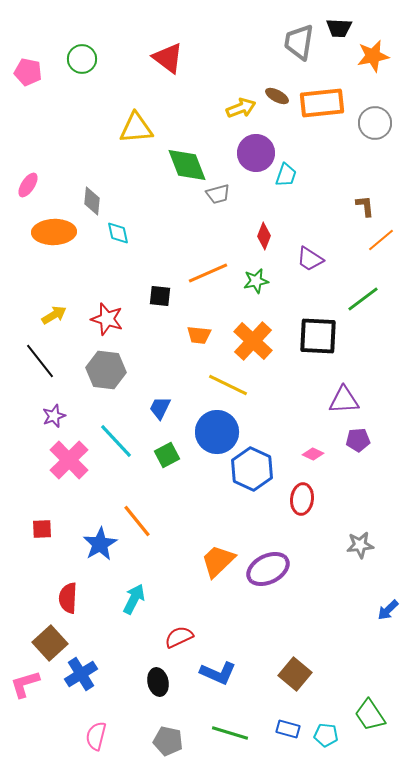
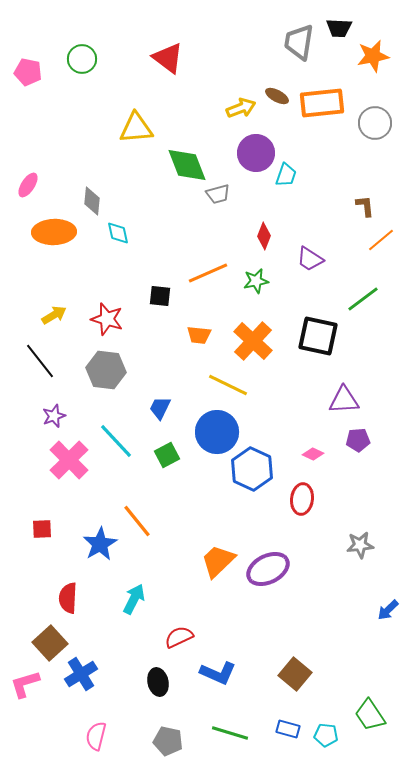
black square at (318, 336): rotated 9 degrees clockwise
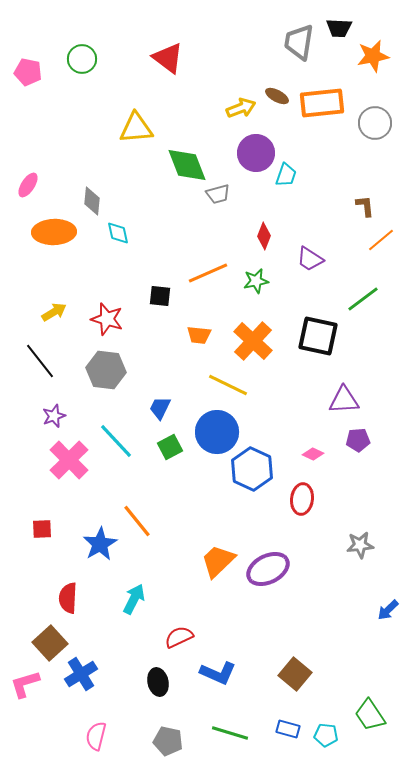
yellow arrow at (54, 315): moved 3 px up
green square at (167, 455): moved 3 px right, 8 px up
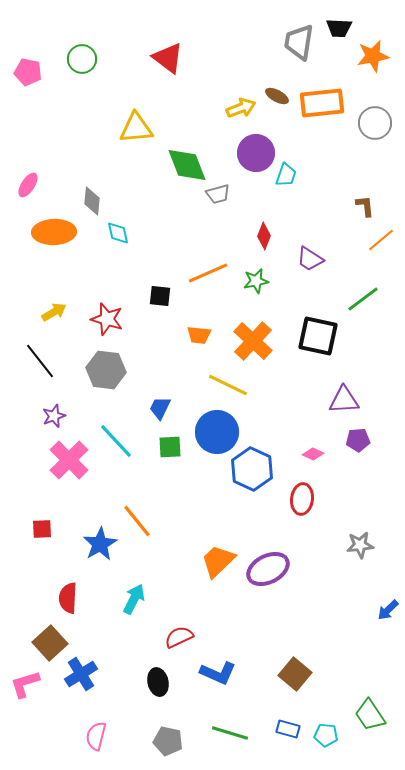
green square at (170, 447): rotated 25 degrees clockwise
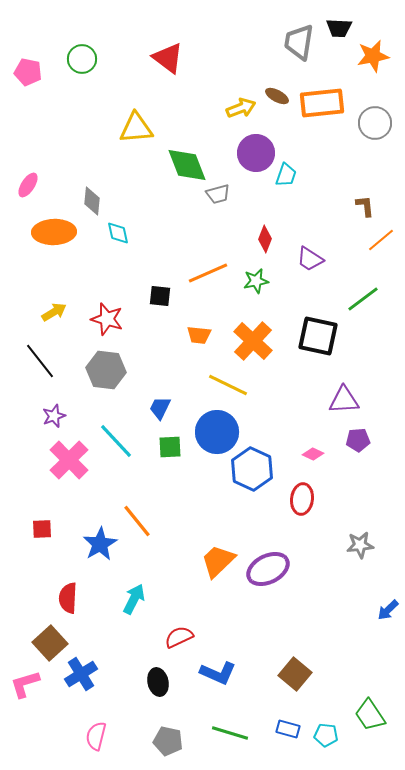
red diamond at (264, 236): moved 1 px right, 3 px down
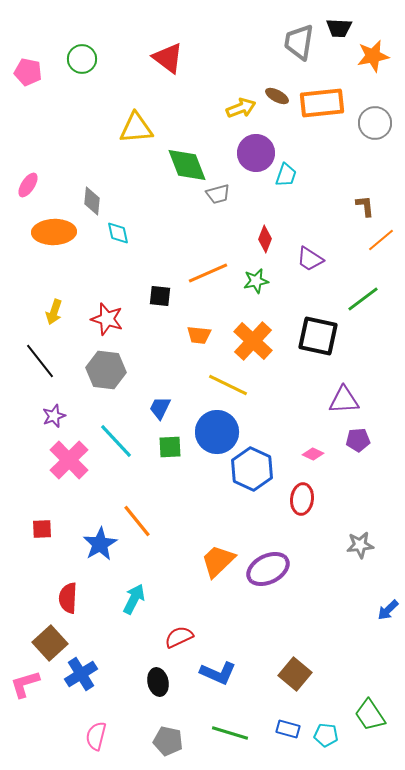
yellow arrow at (54, 312): rotated 140 degrees clockwise
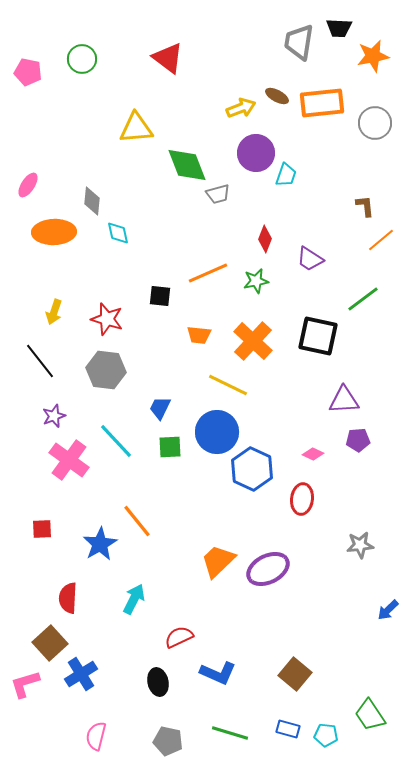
pink cross at (69, 460): rotated 9 degrees counterclockwise
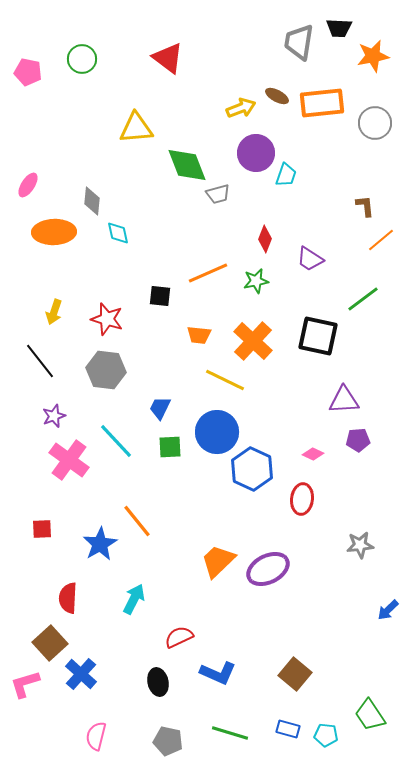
yellow line at (228, 385): moved 3 px left, 5 px up
blue cross at (81, 674): rotated 16 degrees counterclockwise
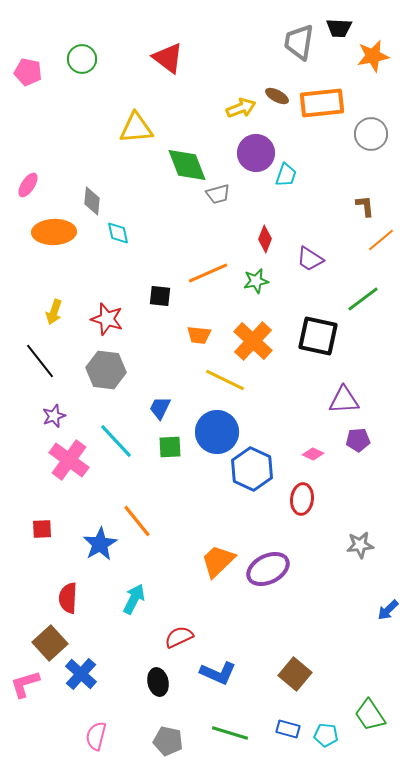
gray circle at (375, 123): moved 4 px left, 11 px down
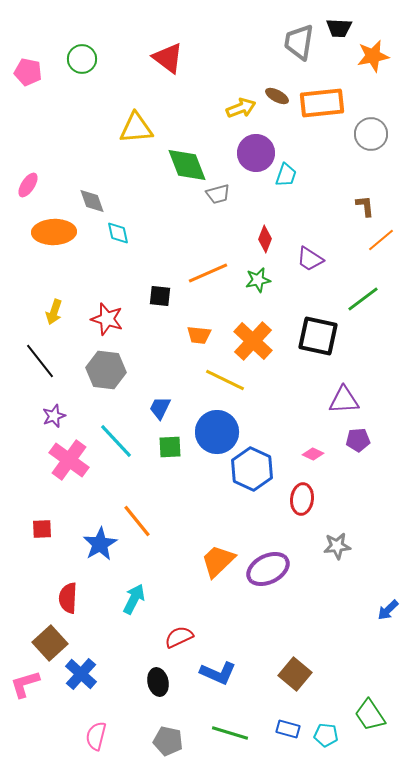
gray diamond at (92, 201): rotated 24 degrees counterclockwise
green star at (256, 281): moved 2 px right, 1 px up
gray star at (360, 545): moved 23 px left, 1 px down
